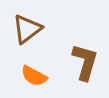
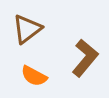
brown L-shape: moved 4 px up; rotated 24 degrees clockwise
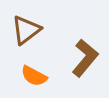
brown triangle: moved 1 px left, 1 px down
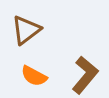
brown L-shape: moved 17 px down
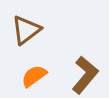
orange semicircle: rotated 116 degrees clockwise
